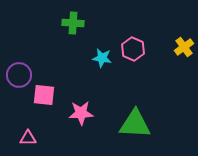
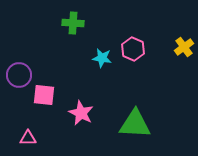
pink star: rotated 30 degrees clockwise
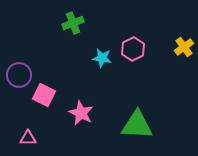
green cross: rotated 25 degrees counterclockwise
pink hexagon: rotated 10 degrees clockwise
pink square: rotated 20 degrees clockwise
green triangle: moved 2 px right, 1 px down
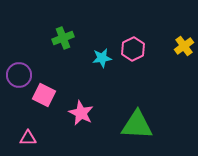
green cross: moved 10 px left, 15 px down
yellow cross: moved 1 px up
cyan star: rotated 18 degrees counterclockwise
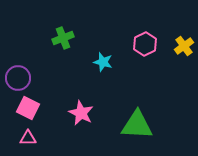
pink hexagon: moved 12 px right, 5 px up
cyan star: moved 1 px right, 4 px down; rotated 24 degrees clockwise
purple circle: moved 1 px left, 3 px down
pink square: moved 16 px left, 13 px down
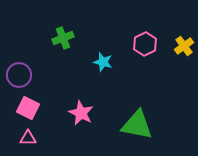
purple circle: moved 1 px right, 3 px up
green triangle: rotated 8 degrees clockwise
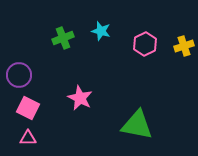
yellow cross: rotated 18 degrees clockwise
cyan star: moved 2 px left, 31 px up
pink star: moved 1 px left, 15 px up
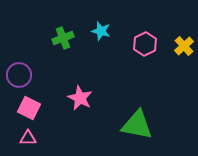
yellow cross: rotated 24 degrees counterclockwise
pink square: moved 1 px right
